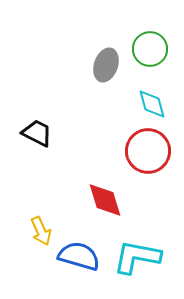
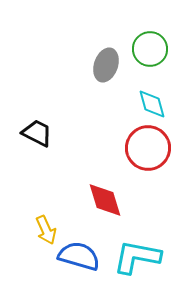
red circle: moved 3 px up
yellow arrow: moved 5 px right, 1 px up
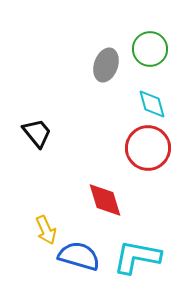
black trapezoid: rotated 24 degrees clockwise
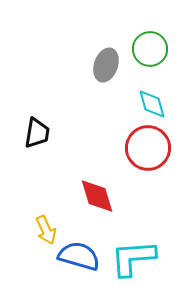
black trapezoid: rotated 48 degrees clockwise
red diamond: moved 8 px left, 4 px up
cyan L-shape: moved 4 px left, 1 px down; rotated 15 degrees counterclockwise
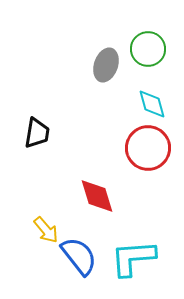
green circle: moved 2 px left
yellow arrow: rotated 16 degrees counterclockwise
blue semicircle: rotated 36 degrees clockwise
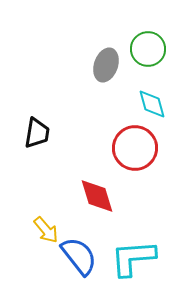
red circle: moved 13 px left
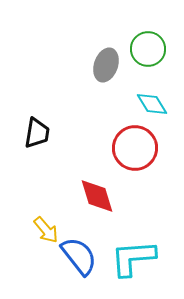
cyan diamond: rotated 16 degrees counterclockwise
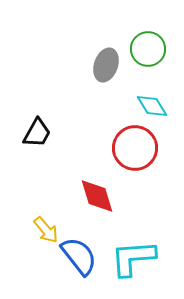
cyan diamond: moved 2 px down
black trapezoid: rotated 20 degrees clockwise
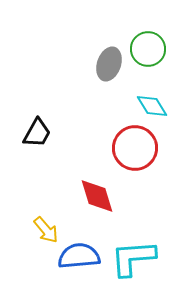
gray ellipse: moved 3 px right, 1 px up
blue semicircle: rotated 57 degrees counterclockwise
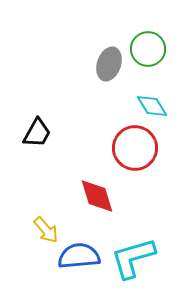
cyan L-shape: rotated 12 degrees counterclockwise
